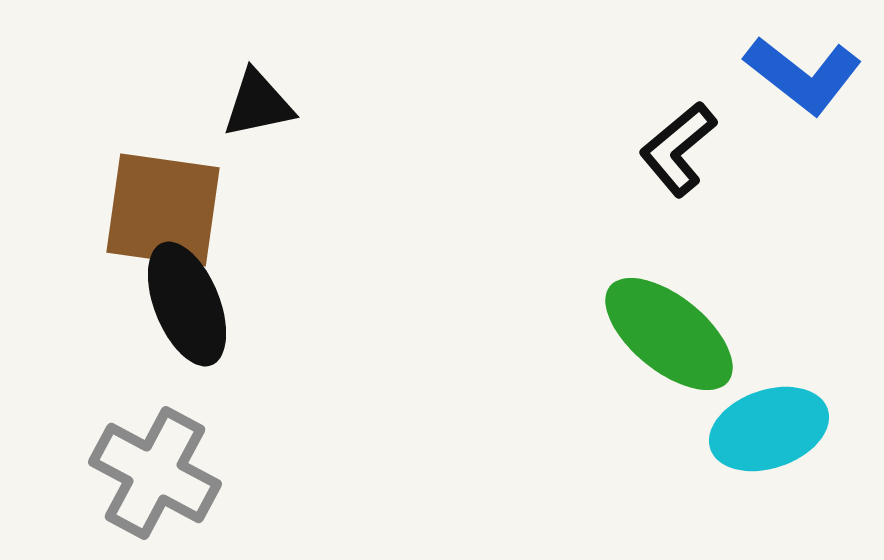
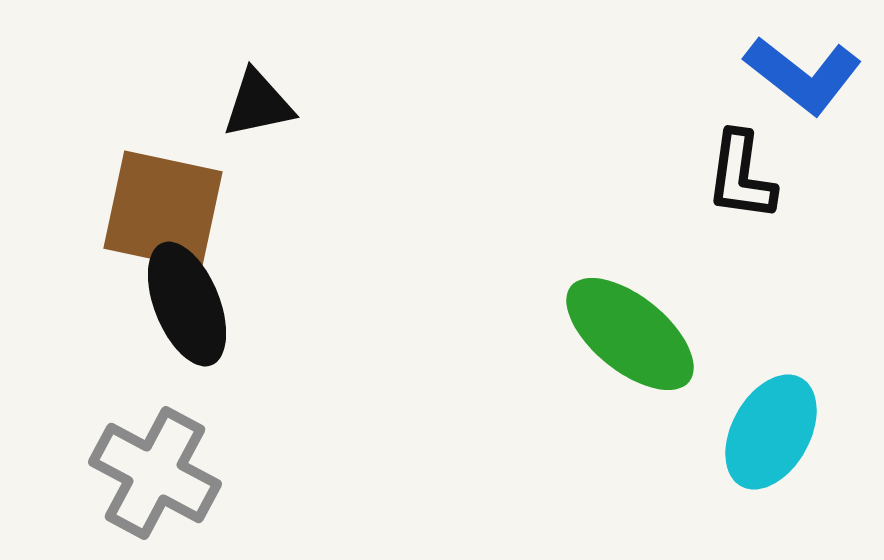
black L-shape: moved 63 px right, 27 px down; rotated 42 degrees counterclockwise
brown square: rotated 4 degrees clockwise
green ellipse: moved 39 px left
cyan ellipse: moved 2 px right, 3 px down; rotated 42 degrees counterclockwise
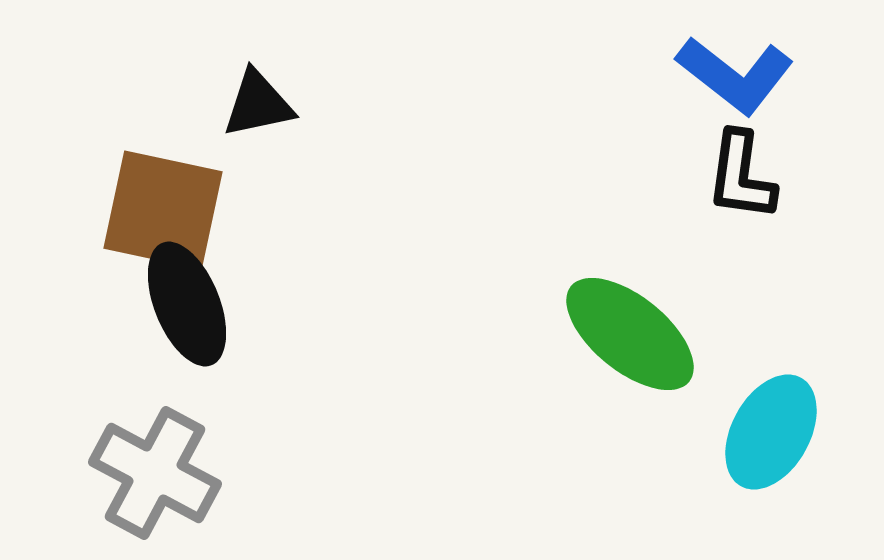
blue L-shape: moved 68 px left
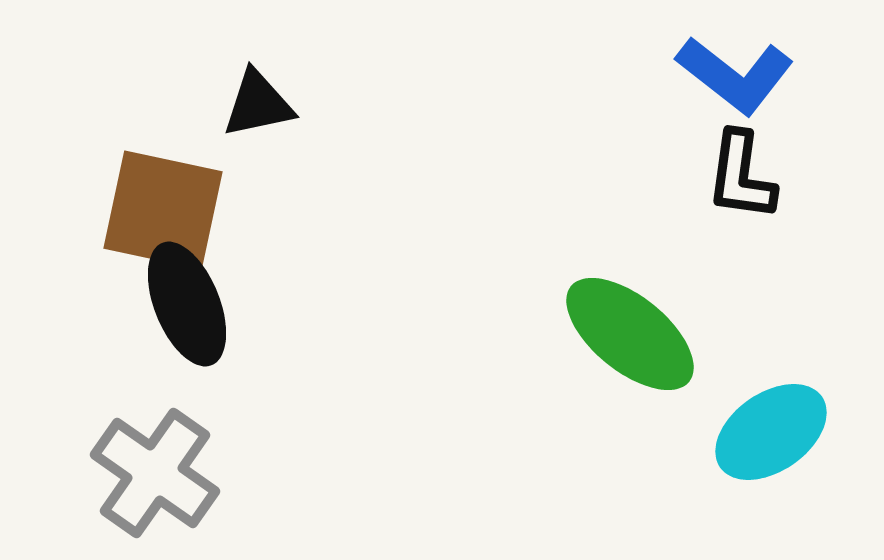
cyan ellipse: rotated 26 degrees clockwise
gray cross: rotated 7 degrees clockwise
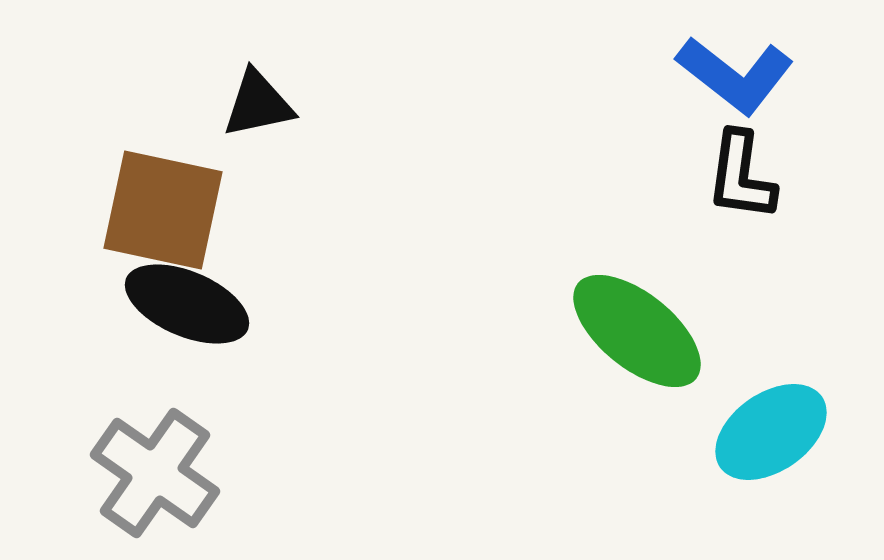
black ellipse: rotated 45 degrees counterclockwise
green ellipse: moved 7 px right, 3 px up
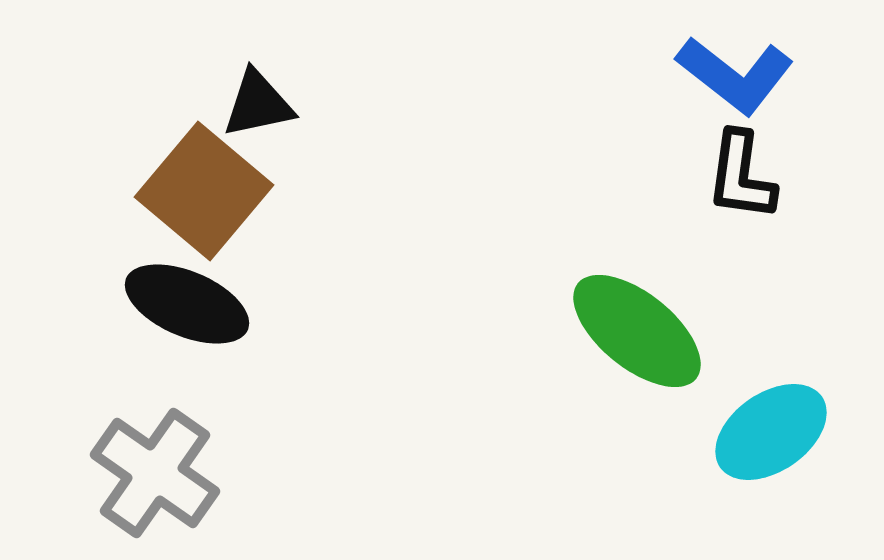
brown square: moved 41 px right, 19 px up; rotated 28 degrees clockwise
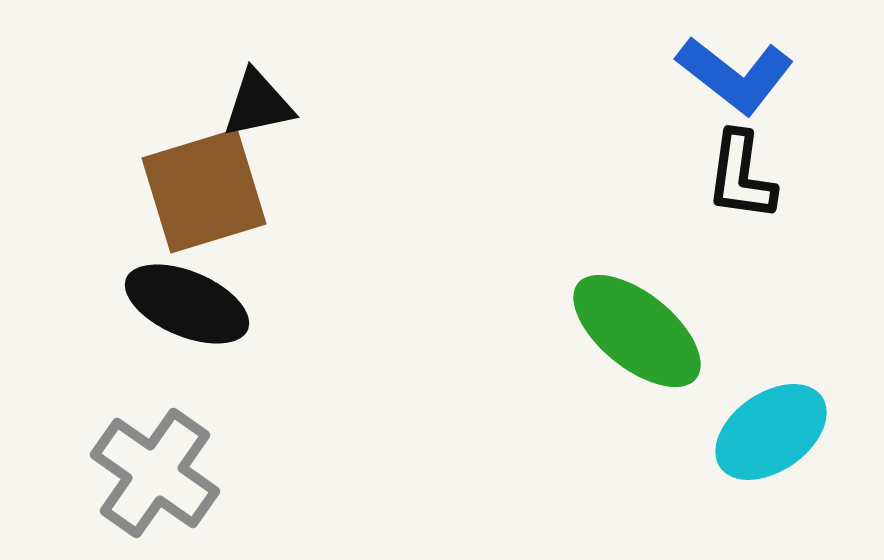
brown square: rotated 33 degrees clockwise
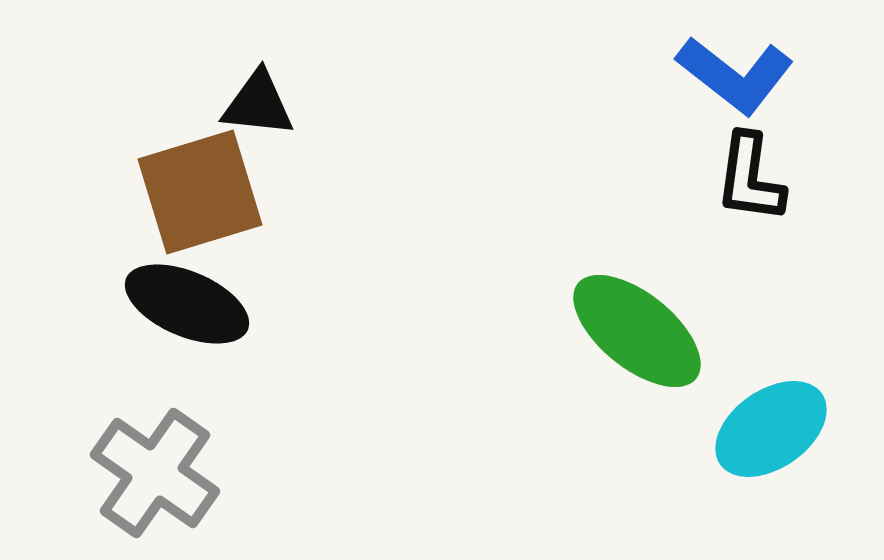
black triangle: rotated 18 degrees clockwise
black L-shape: moved 9 px right, 2 px down
brown square: moved 4 px left, 1 px down
cyan ellipse: moved 3 px up
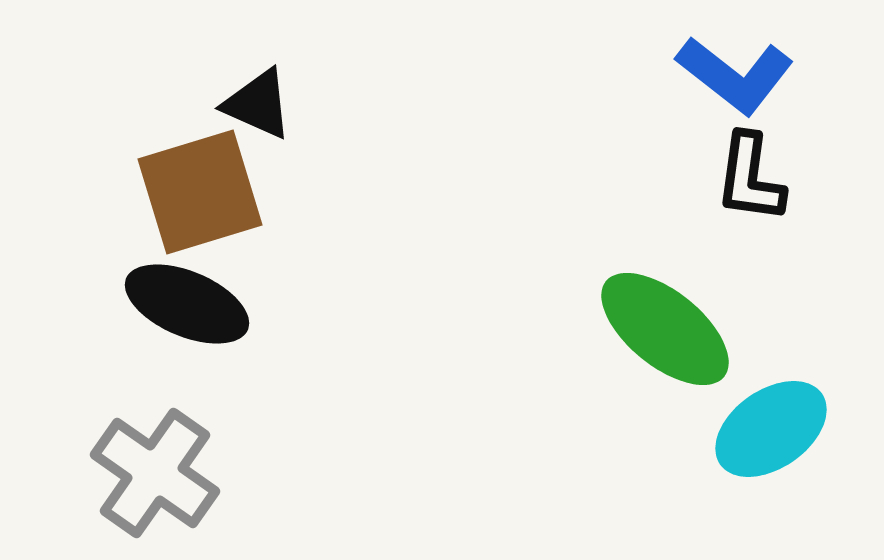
black triangle: rotated 18 degrees clockwise
green ellipse: moved 28 px right, 2 px up
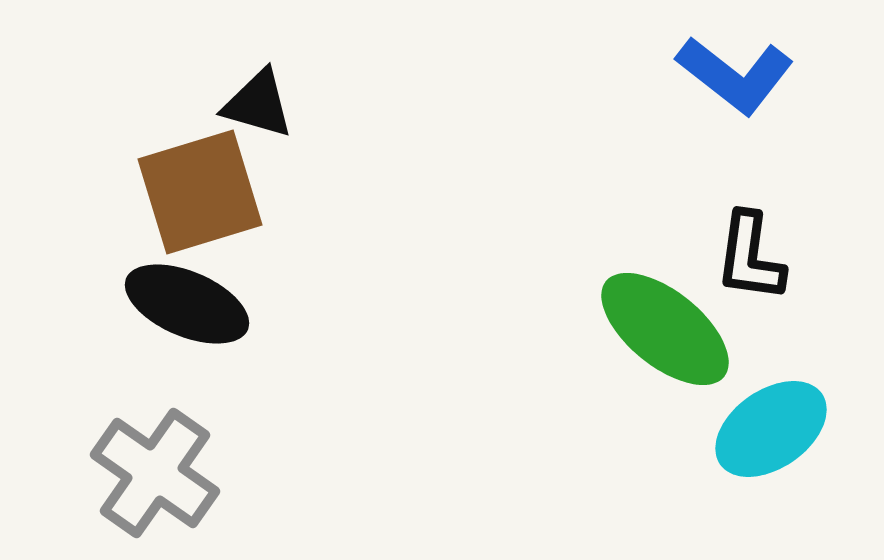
black triangle: rotated 8 degrees counterclockwise
black L-shape: moved 79 px down
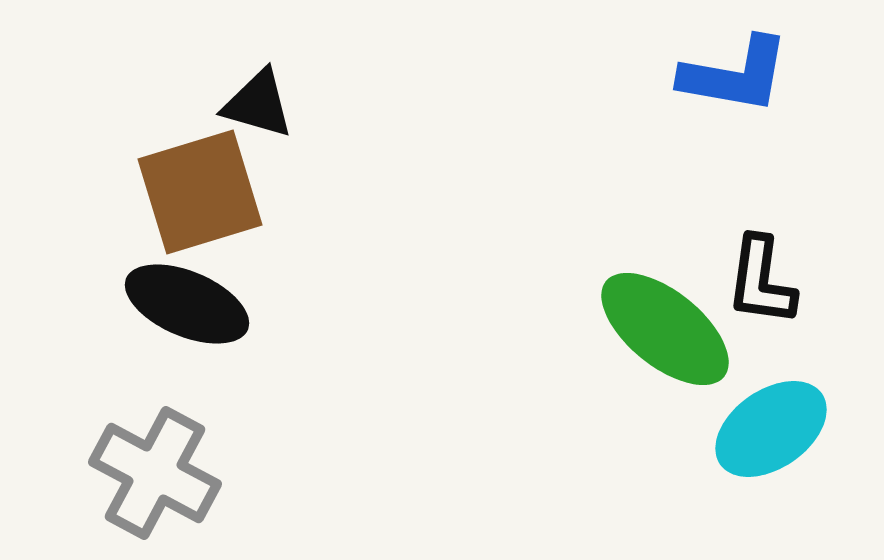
blue L-shape: rotated 28 degrees counterclockwise
black L-shape: moved 11 px right, 24 px down
gray cross: rotated 7 degrees counterclockwise
